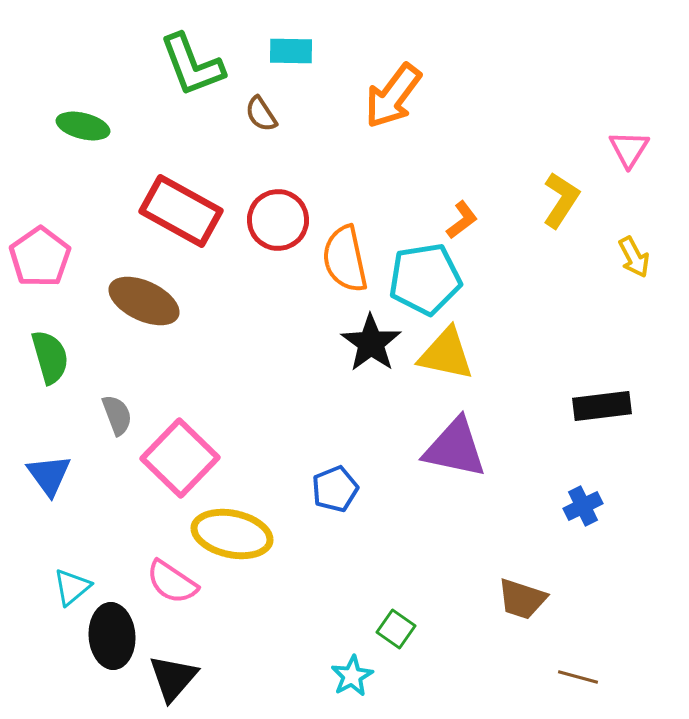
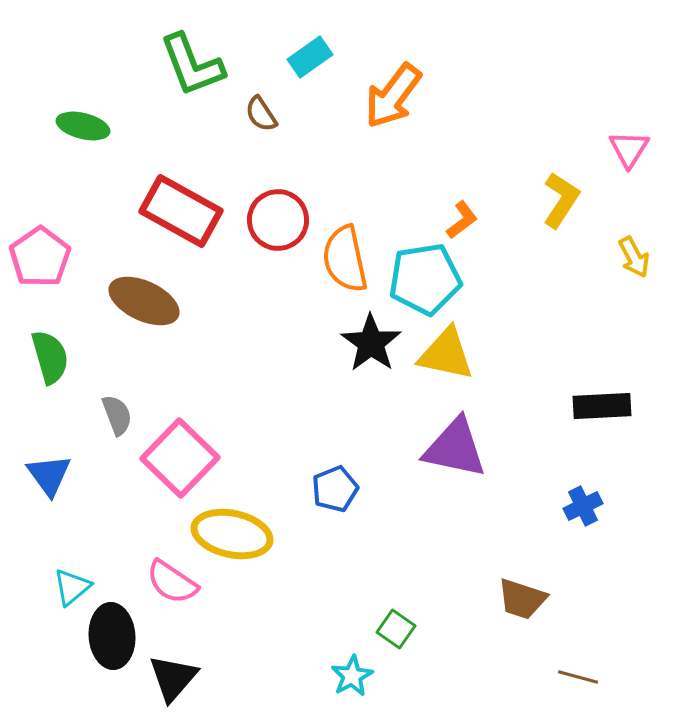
cyan rectangle: moved 19 px right, 6 px down; rotated 36 degrees counterclockwise
black rectangle: rotated 4 degrees clockwise
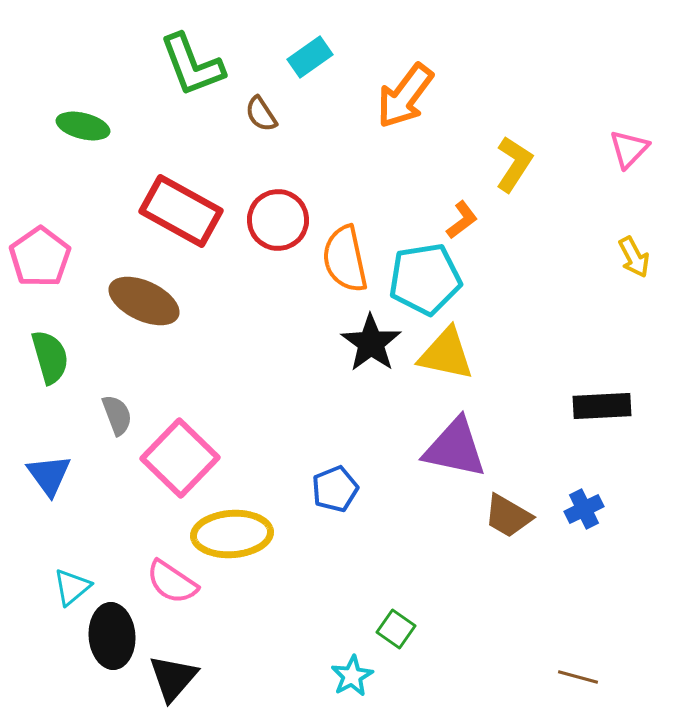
orange arrow: moved 12 px right
pink triangle: rotated 12 degrees clockwise
yellow L-shape: moved 47 px left, 36 px up
blue cross: moved 1 px right, 3 px down
yellow ellipse: rotated 16 degrees counterclockwise
brown trapezoid: moved 14 px left, 83 px up; rotated 12 degrees clockwise
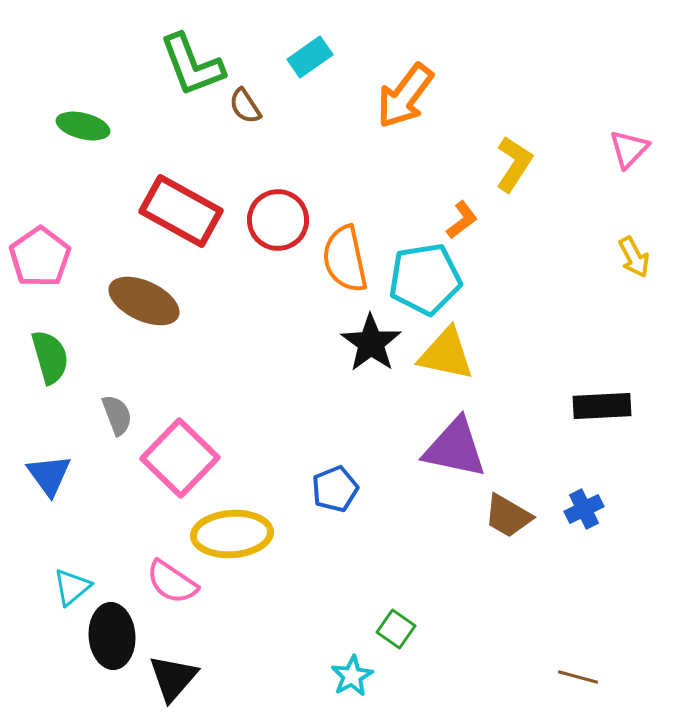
brown semicircle: moved 16 px left, 8 px up
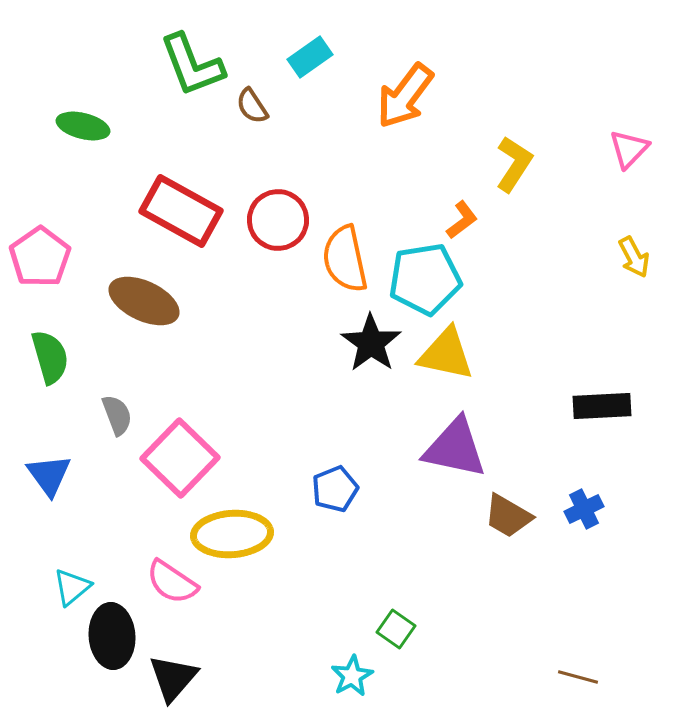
brown semicircle: moved 7 px right
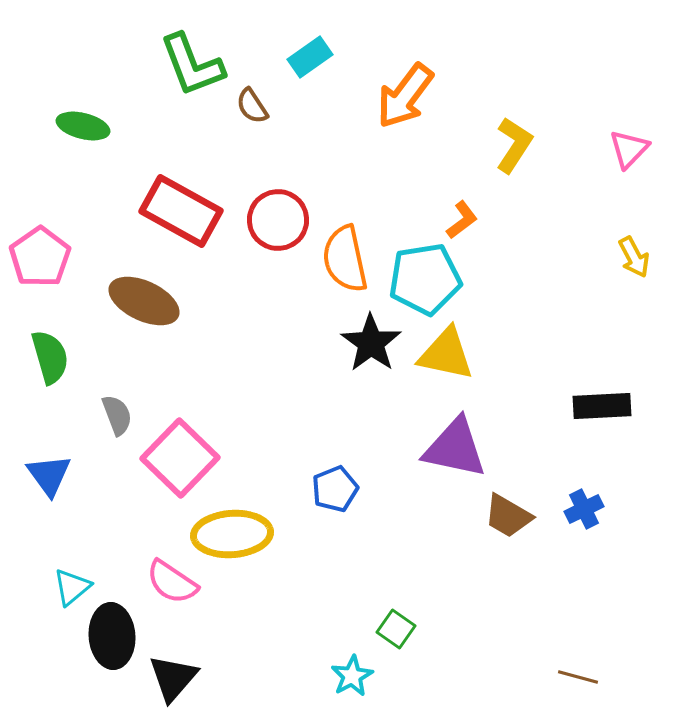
yellow L-shape: moved 19 px up
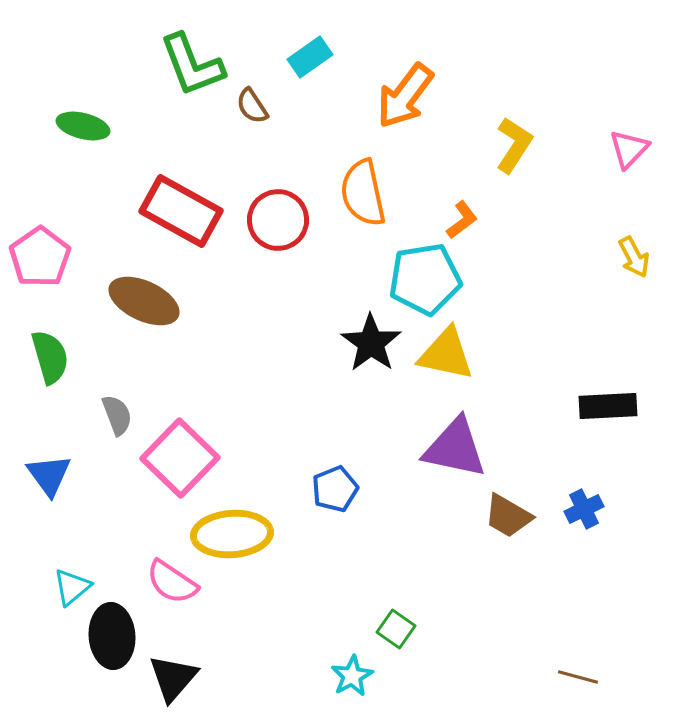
orange semicircle: moved 18 px right, 66 px up
black rectangle: moved 6 px right
